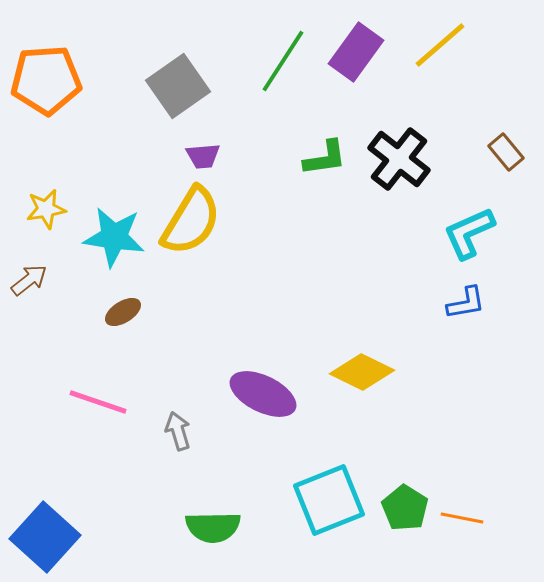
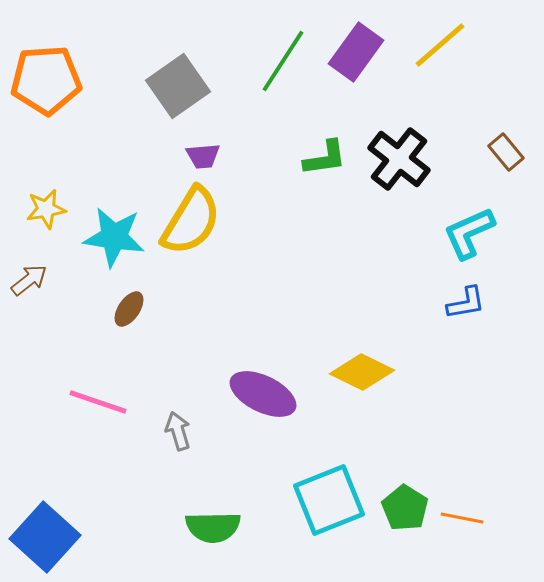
brown ellipse: moved 6 px right, 3 px up; rotated 24 degrees counterclockwise
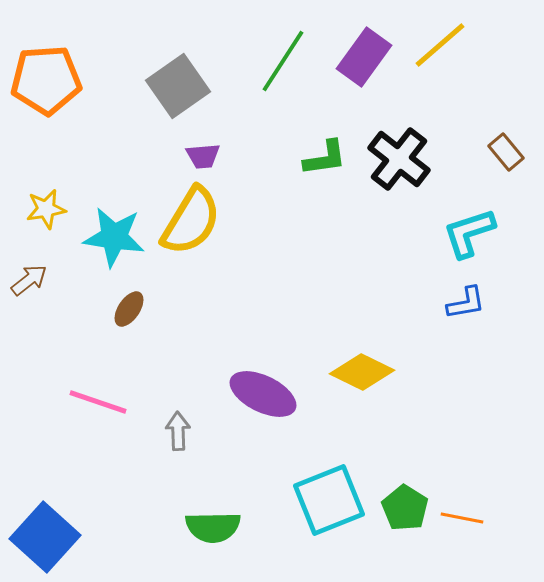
purple rectangle: moved 8 px right, 5 px down
cyan L-shape: rotated 6 degrees clockwise
gray arrow: rotated 15 degrees clockwise
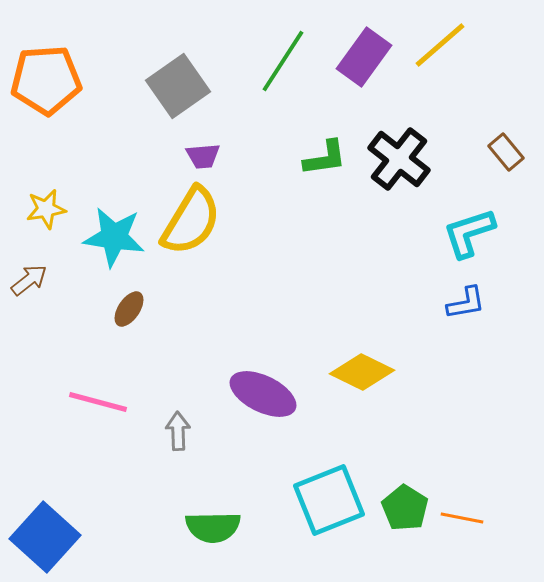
pink line: rotated 4 degrees counterclockwise
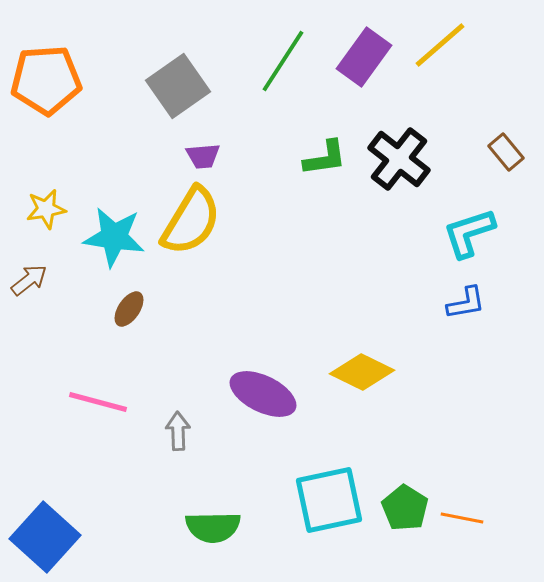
cyan square: rotated 10 degrees clockwise
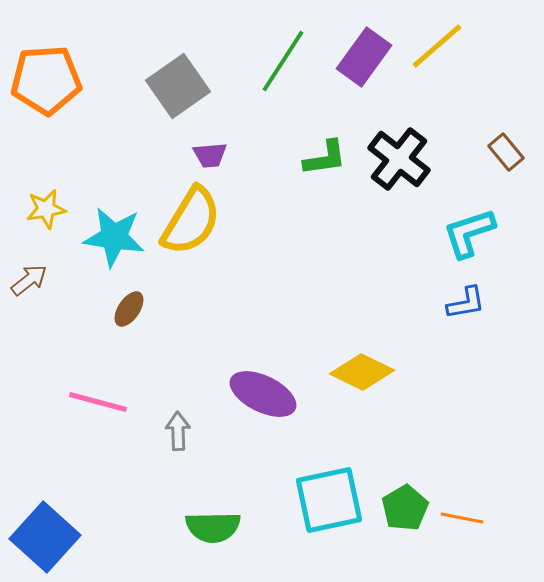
yellow line: moved 3 px left, 1 px down
purple trapezoid: moved 7 px right, 1 px up
green pentagon: rotated 9 degrees clockwise
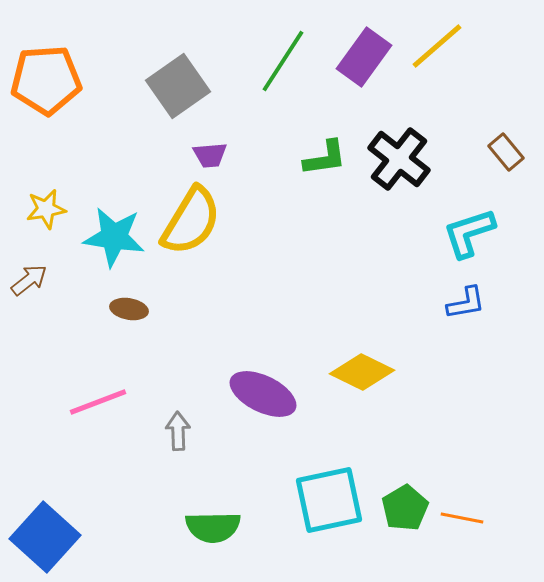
brown ellipse: rotated 66 degrees clockwise
pink line: rotated 36 degrees counterclockwise
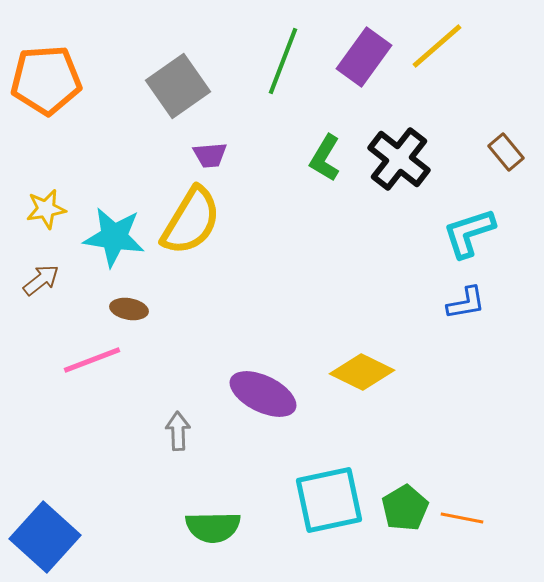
green line: rotated 12 degrees counterclockwise
green L-shape: rotated 129 degrees clockwise
brown arrow: moved 12 px right
pink line: moved 6 px left, 42 px up
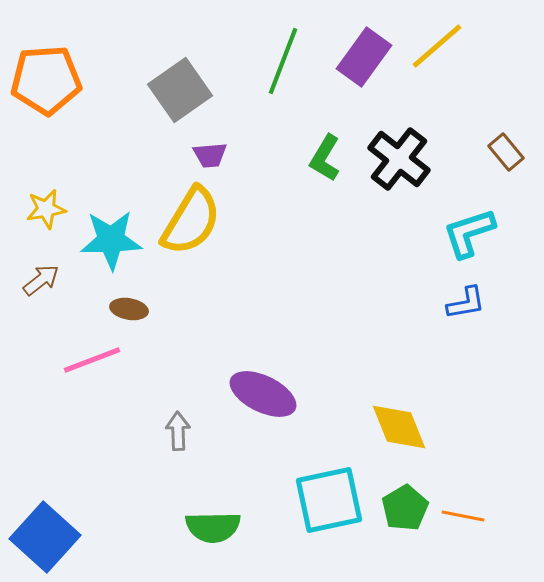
gray square: moved 2 px right, 4 px down
cyan star: moved 3 px left, 3 px down; rotated 10 degrees counterclockwise
yellow diamond: moved 37 px right, 55 px down; rotated 42 degrees clockwise
orange line: moved 1 px right, 2 px up
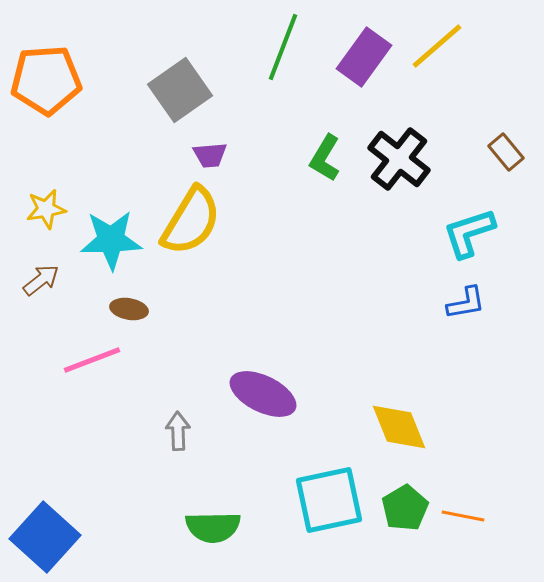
green line: moved 14 px up
